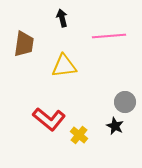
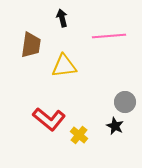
brown trapezoid: moved 7 px right, 1 px down
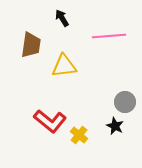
black arrow: rotated 18 degrees counterclockwise
red L-shape: moved 1 px right, 2 px down
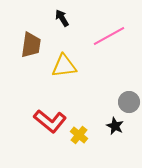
pink line: rotated 24 degrees counterclockwise
gray circle: moved 4 px right
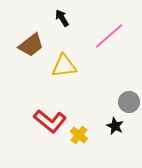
pink line: rotated 12 degrees counterclockwise
brown trapezoid: rotated 44 degrees clockwise
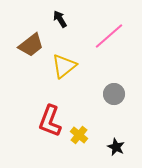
black arrow: moved 2 px left, 1 px down
yellow triangle: rotated 32 degrees counterclockwise
gray circle: moved 15 px left, 8 px up
red L-shape: rotated 72 degrees clockwise
black star: moved 1 px right, 21 px down
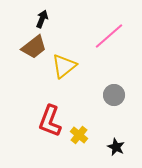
black arrow: moved 18 px left; rotated 54 degrees clockwise
brown trapezoid: moved 3 px right, 2 px down
gray circle: moved 1 px down
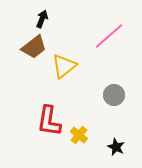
red L-shape: moved 1 px left; rotated 12 degrees counterclockwise
